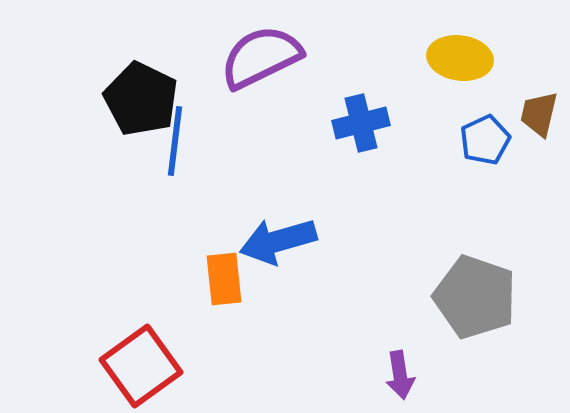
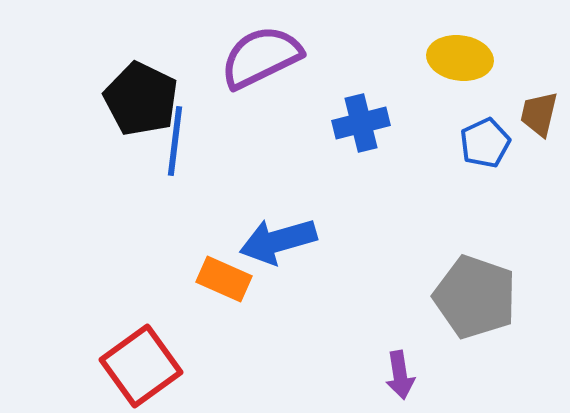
blue pentagon: moved 3 px down
orange rectangle: rotated 60 degrees counterclockwise
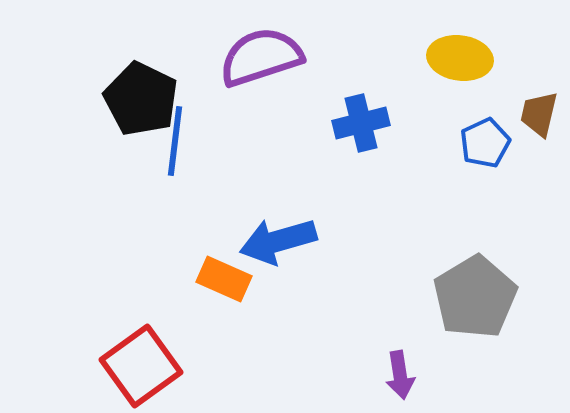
purple semicircle: rotated 8 degrees clockwise
gray pentagon: rotated 22 degrees clockwise
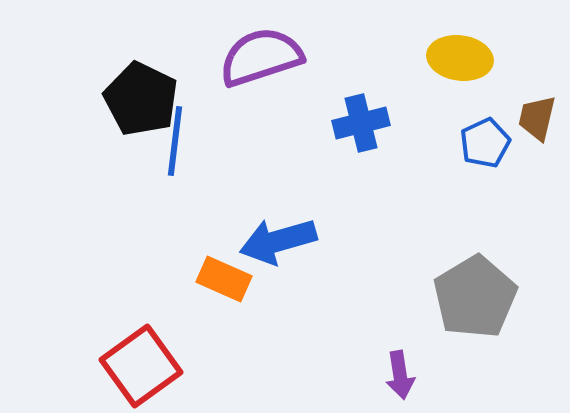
brown trapezoid: moved 2 px left, 4 px down
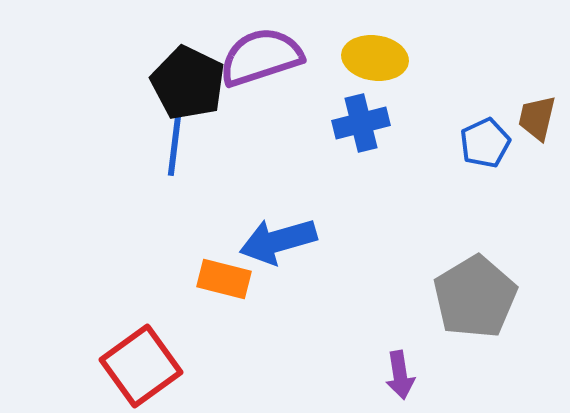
yellow ellipse: moved 85 px left
black pentagon: moved 47 px right, 16 px up
orange rectangle: rotated 10 degrees counterclockwise
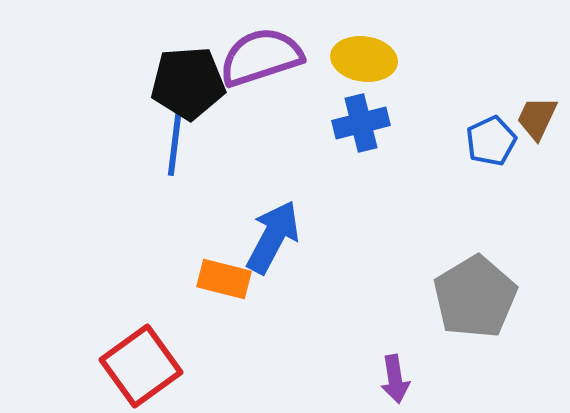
yellow ellipse: moved 11 px left, 1 px down
black pentagon: rotated 30 degrees counterclockwise
brown trapezoid: rotated 12 degrees clockwise
blue pentagon: moved 6 px right, 2 px up
blue arrow: moved 5 px left, 4 px up; rotated 134 degrees clockwise
purple arrow: moved 5 px left, 4 px down
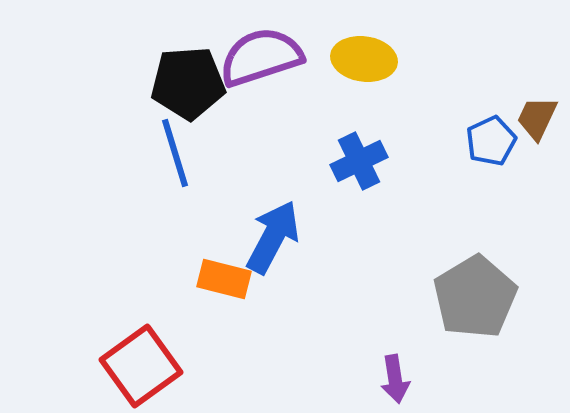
blue cross: moved 2 px left, 38 px down; rotated 12 degrees counterclockwise
blue line: moved 12 px down; rotated 24 degrees counterclockwise
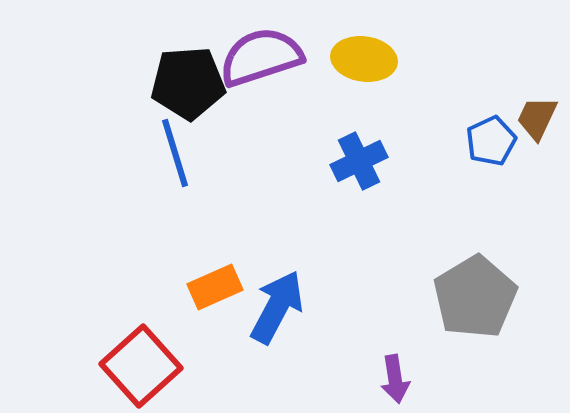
blue arrow: moved 4 px right, 70 px down
orange rectangle: moved 9 px left, 8 px down; rotated 38 degrees counterclockwise
red square: rotated 6 degrees counterclockwise
